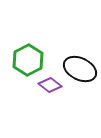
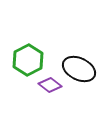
black ellipse: moved 1 px left
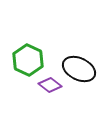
green hexagon: rotated 8 degrees counterclockwise
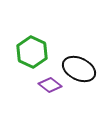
green hexagon: moved 4 px right, 8 px up
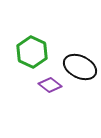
black ellipse: moved 1 px right, 2 px up
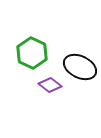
green hexagon: moved 1 px down
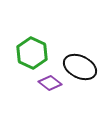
purple diamond: moved 2 px up
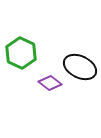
green hexagon: moved 11 px left
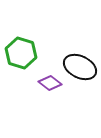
green hexagon: rotated 8 degrees counterclockwise
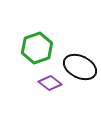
green hexagon: moved 16 px right, 5 px up; rotated 24 degrees clockwise
